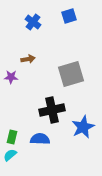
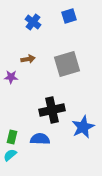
gray square: moved 4 px left, 10 px up
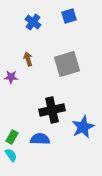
brown arrow: rotated 96 degrees counterclockwise
green rectangle: rotated 16 degrees clockwise
cyan semicircle: moved 1 px right; rotated 96 degrees clockwise
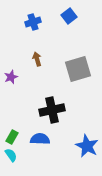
blue square: rotated 21 degrees counterclockwise
blue cross: rotated 35 degrees clockwise
brown arrow: moved 9 px right
gray square: moved 11 px right, 5 px down
purple star: rotated 24 degrees counterclockwise
blue star: moved 4 px right, 19 px down; rotated 20 degrees counterclockwise
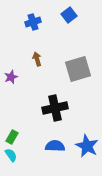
blue square: moved 1 px up
black cross: moved 3 px right, 2 px up
blue semicircle: moved 15 px right, 7 px down
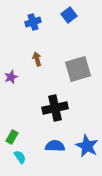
cyan semicircle: moved 9 px right, 2 px down
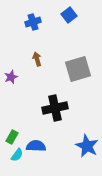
blue semicircle: moved 19 px left
cyan semicircle: moved 3 px left, 2 px up; rotated 72 degrees clockwise
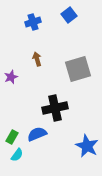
blue semicircle: moved 1 px right, 12 px up; rotated 24 degrees counterclockwise
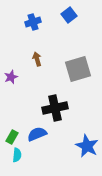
cyan semicircle: rotated 32 degrees counterclockwise
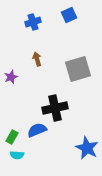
blue square: rotated 14 degrees clockwise
blue semicircle: moved 4 px up
blue star: moved 2 px down
cyan semicircle: rotated 88 degrees clockwise
